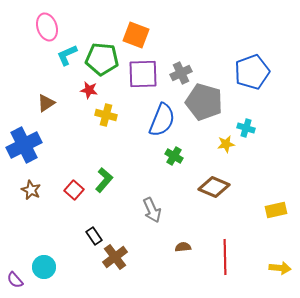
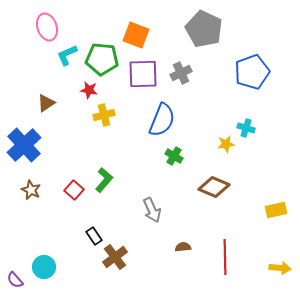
gray pentagon: moved 73 px up; rotated 9 degrees clockwise
yellow cross: moved 2 px left; rotated 30 degrees counterclockwise
blue cross: rotated 16 degrees counterclockwise
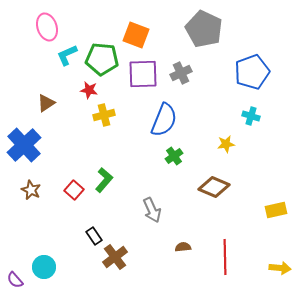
blue semicircle: moved 2 px right
cyan cross: moved 5 px right, 12 px up
green cross: rotated 24 degrees clockwise
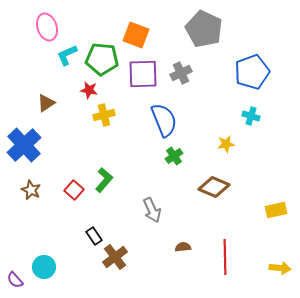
blue semicircle: rotated 44 degrees counterclockwise
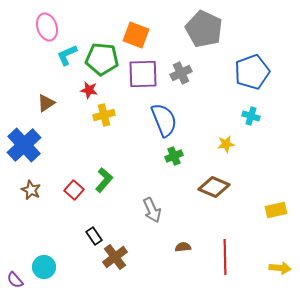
green cross: rotated 12 degrees clockwise
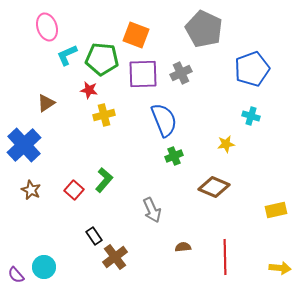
blue pentagon: moved 3 px up
purple semicircle: moved 1 px right, 5 px up
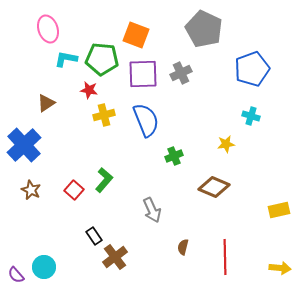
pink ellipse: moved 1 px right, 2 px down
cyan L-shape: moved 1 px left, 4 px down; rotated 35 degrees clockwise
blue semicircle: moved 18 px left
yellow rectangle: moved 3 px right
brown semicircle: rotated 70 degrees counterclockwise
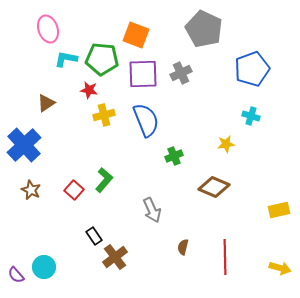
yellow arrow: rotated 10 degrees clockwise
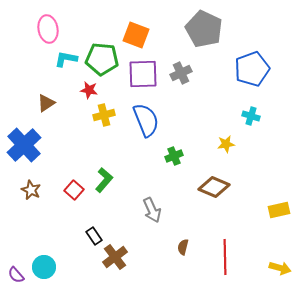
pink ellipse: rotated 8 degrees clockwise
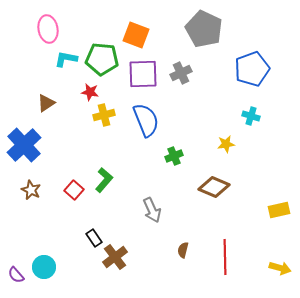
red star: moved 1 px right, 2 px down
black rectangle: moved 2 px down
brown semicircle: moved 3 px down
